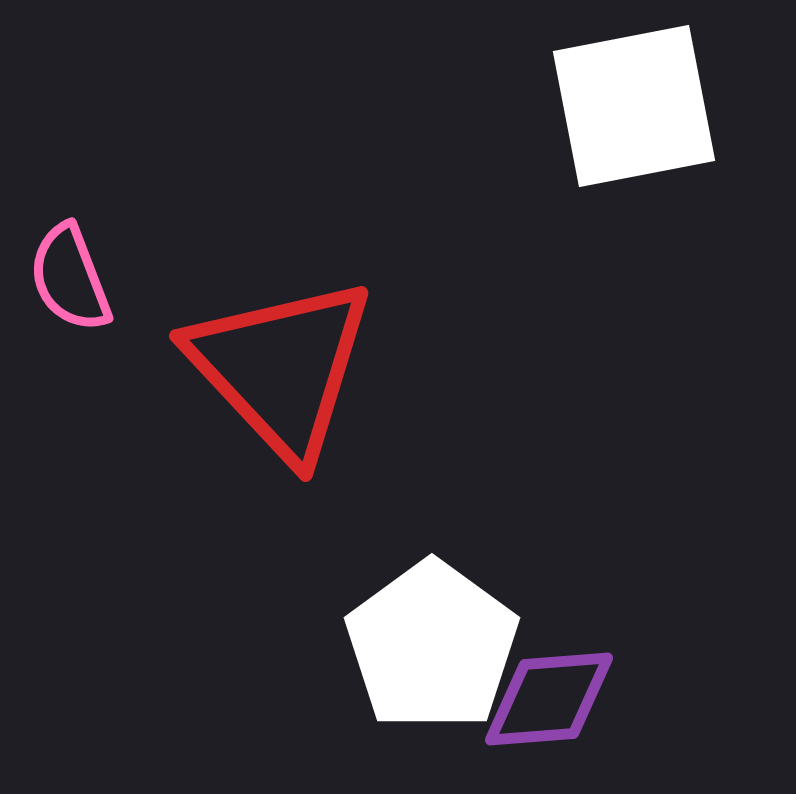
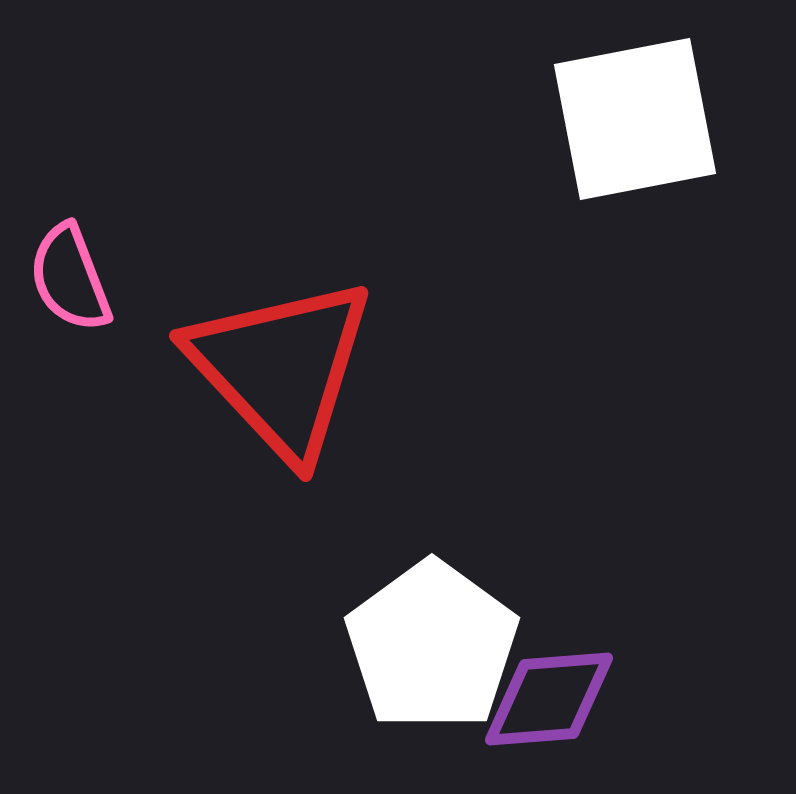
white square: moved 1 px right, 13 px down
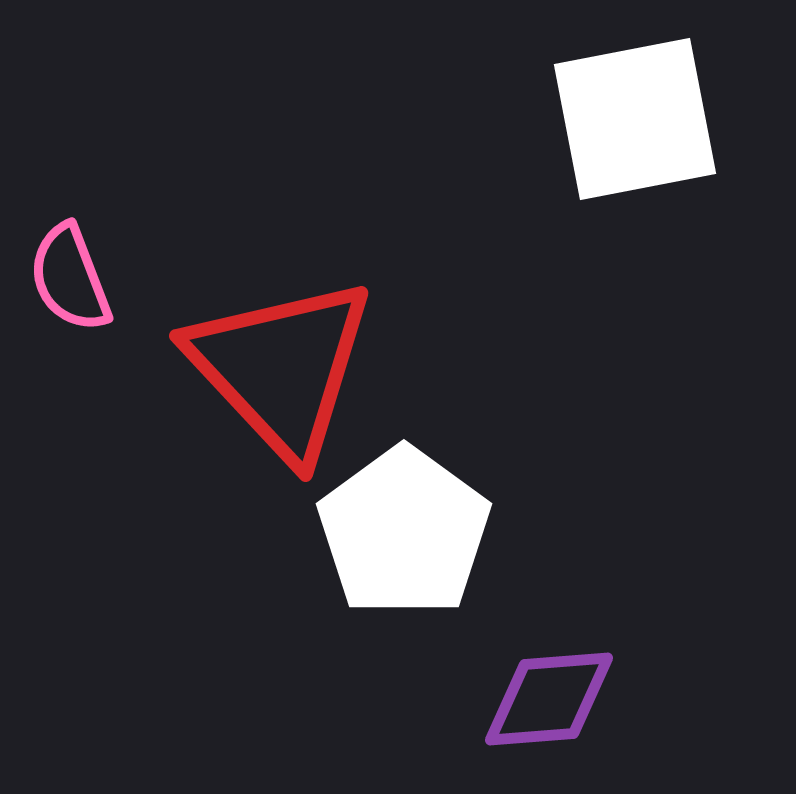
white pentagon: moved 28 px left, 114 px up
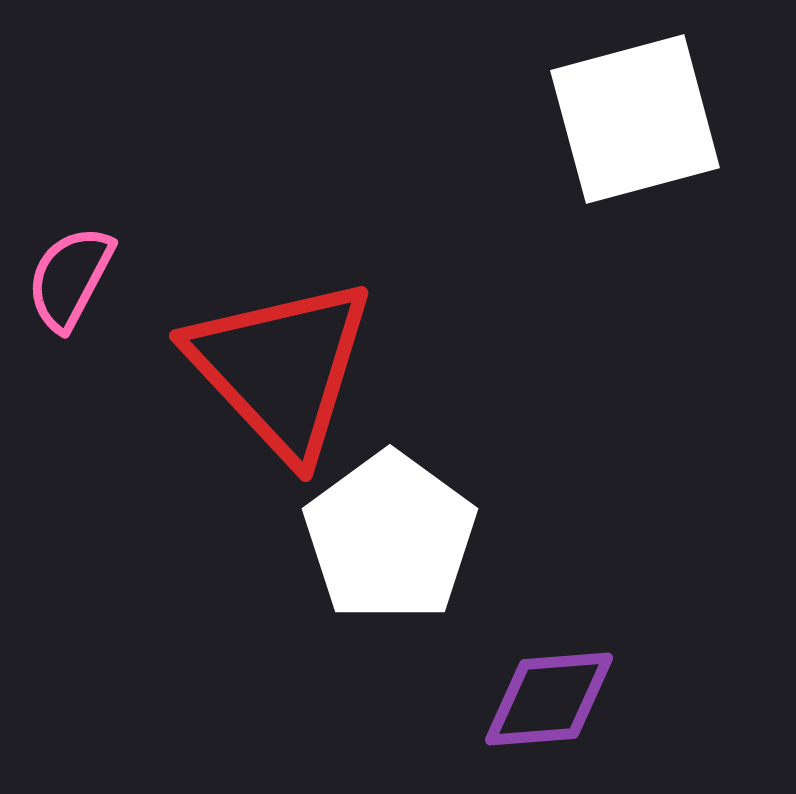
white square: rotated 4 degrees counterclockwise
pink semicircle: rotated 49 degrees clockwise
white pentagon: moved 14 px left, 5 px down
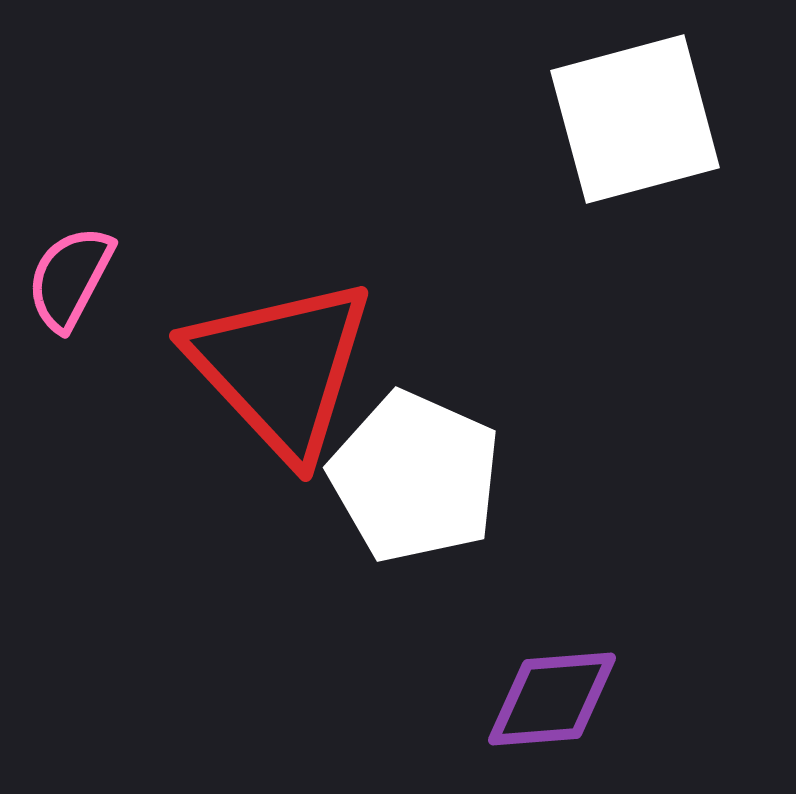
white pentagon: moved 25 px right, 60 px up; rotated 12 degrees counterclockwise
purple diamond: moved 3 px right
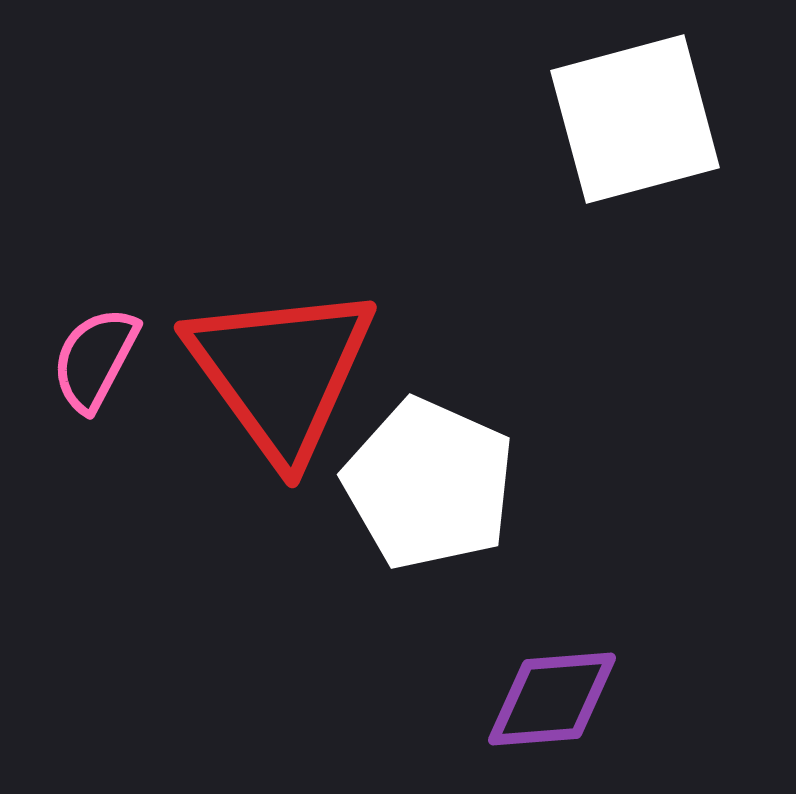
pink semicircle: moved 25 px right, 81 px down
red triangle: moved 4 px down; rotated 7 degrees clockwise
white pentagon: moved 14 px right, 7 px down
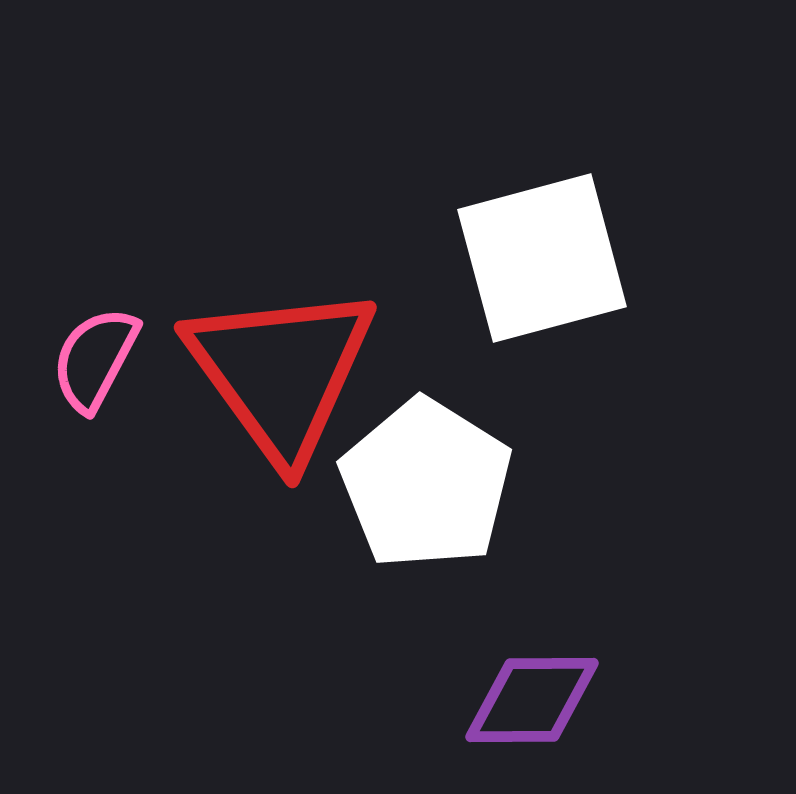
white square: moved 93 px left, 139 px down
white pentagon: moved 3 px left; rotated 8 degrees clockwise
purple diamond: moved 20 px left, 1 px down; rotated 4 degrees clockwise
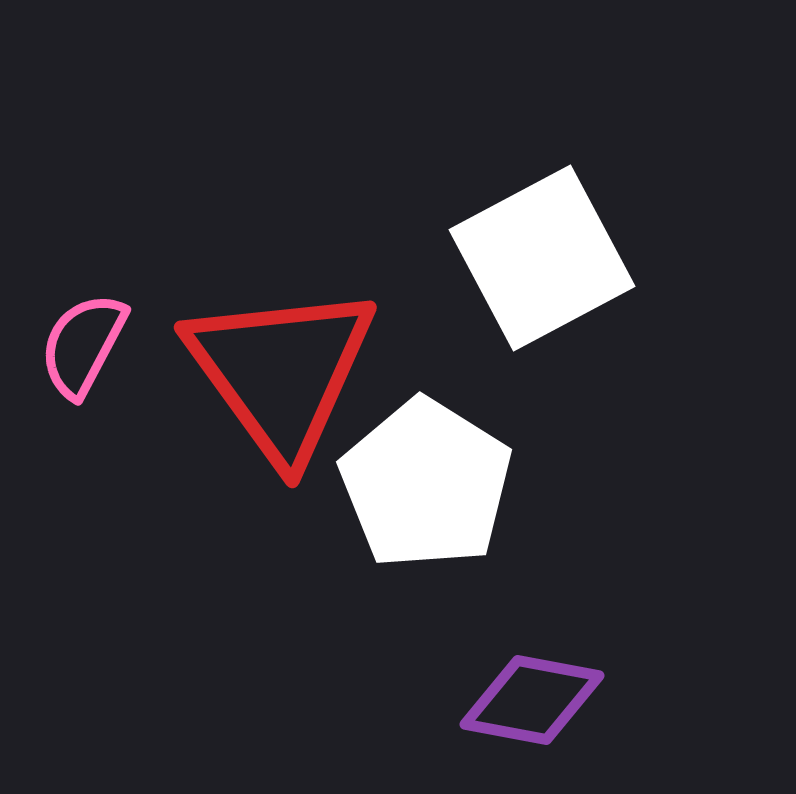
white square: rotated 13 degrees counterclockwise
pink semicircle: moved 12 px left, 14 px up
purple diamond: rotated 11 degrees clockwise
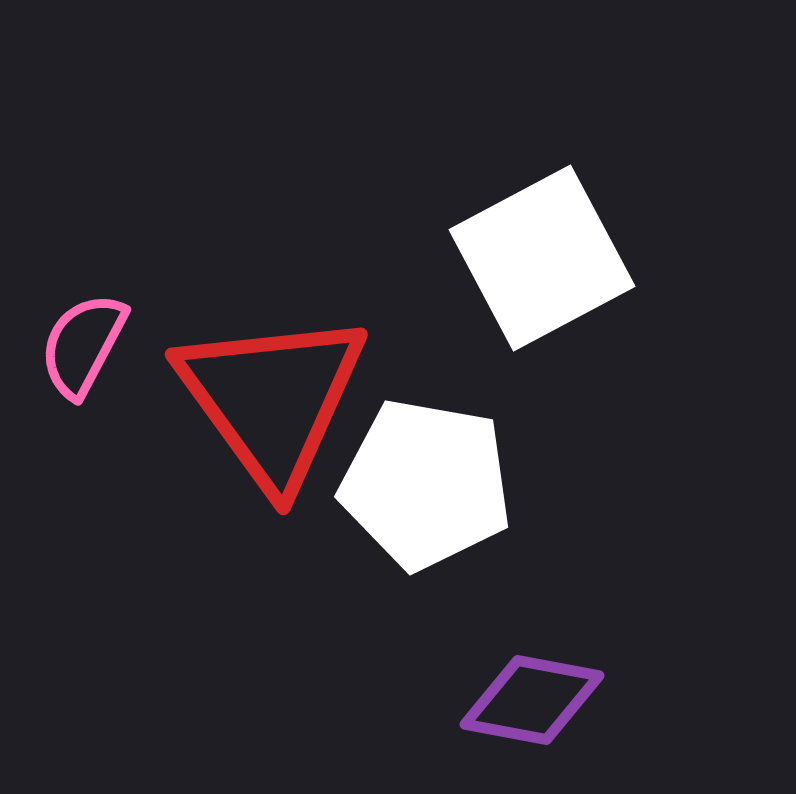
red triangle: moved 9 px left, 27 px down
white pentagon: rotated 22 degrees counterclockwise
